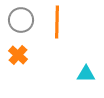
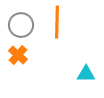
gray circle: moved 5 px down
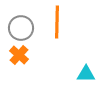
gray circle: moved 3 px down
orange cross: moved 1 px right
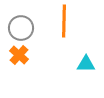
orange line: moved 7 px right, 1 px up
cyan triangle: moved 10 px up
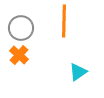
cyan triangle: moved 8 px left, 8 px down; rotated 36 degrees counterclockwise
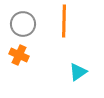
gray circle: moved 2 px right, 4 px up
orange cross: rotated 18 degrees counterclockwise
